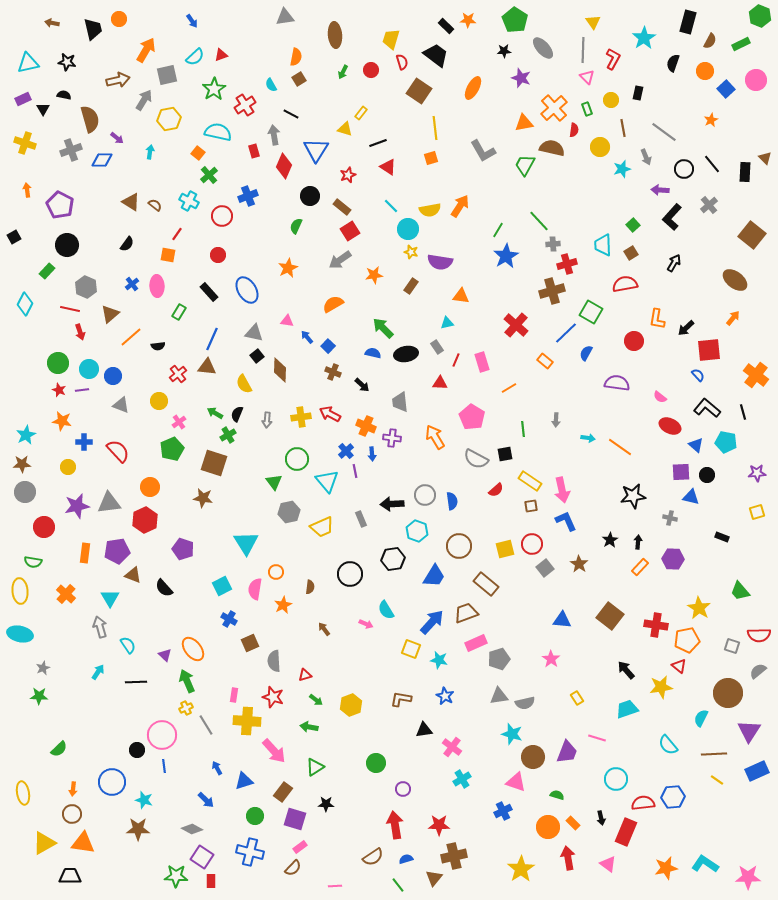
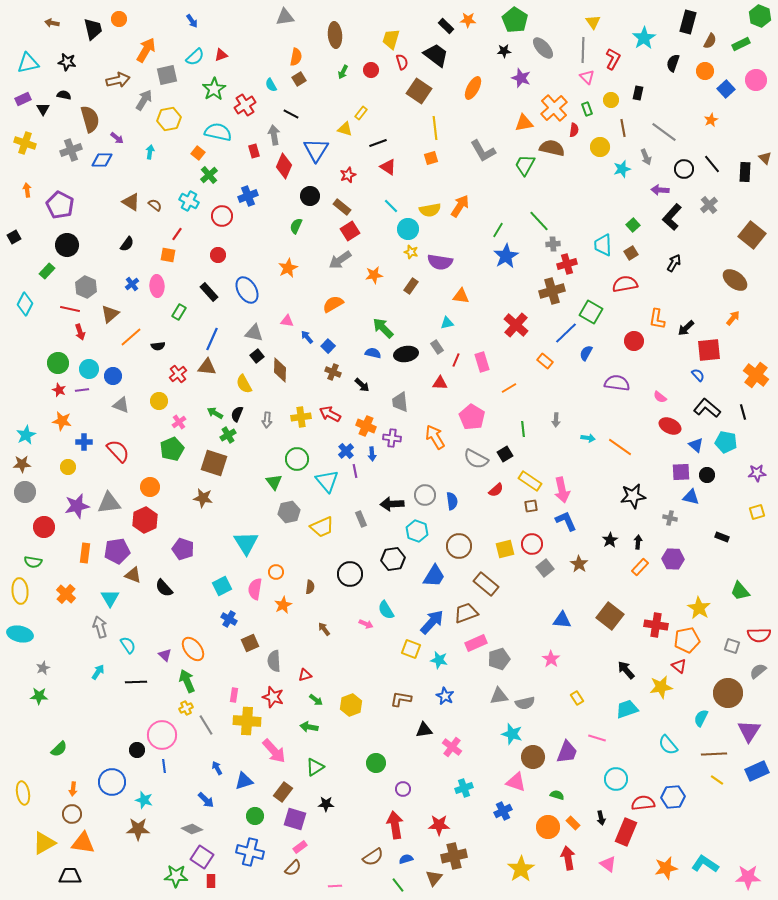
black square at (505, 454): rotated 21 degrees counterclockwise
cyan cross at (462, 779): moved 2 px right, 9 px down; rotated 12 degrees clockwise
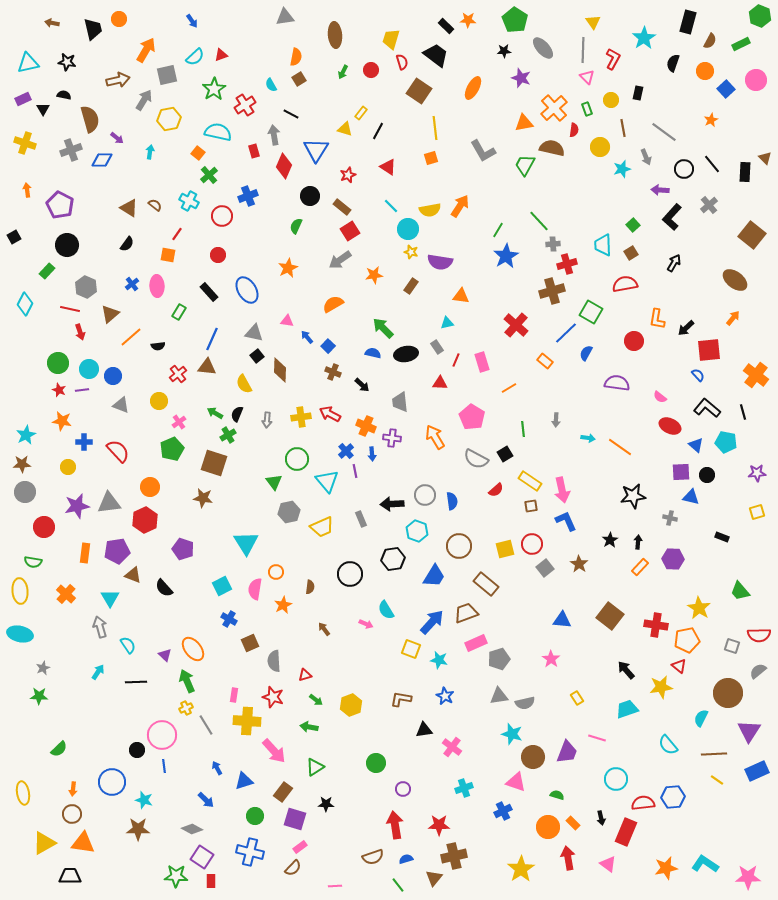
black line at (378, 143): moved 12 px up; rotated 42 degrees counterclockwise
brown triangle at (131, 202): moved 2 px left, 6 px down
brown semicircle at (373, 857): rotated 15 degrees clockwise
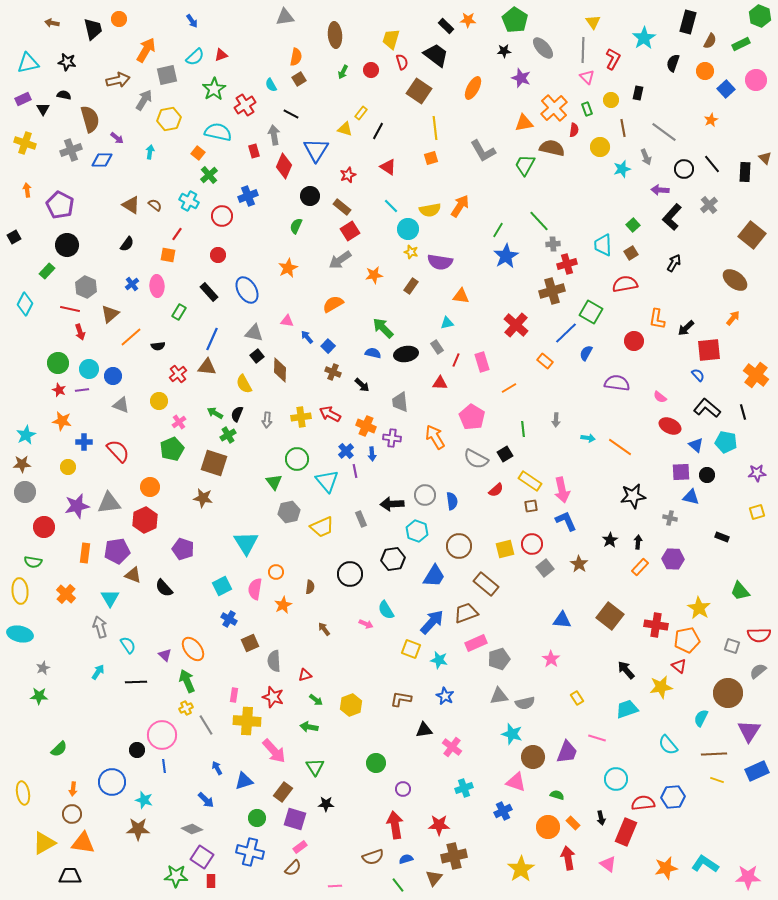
brown triangle at (129, 208): moved 2 px right, 3 px up
green triangle at (315, 767): rotated 30 degrees counterclockwise
yellow line at (717, 780): rotated 16 degrees counterclockwise
green circle at (255, 816): moved 2 px right, 2 px down
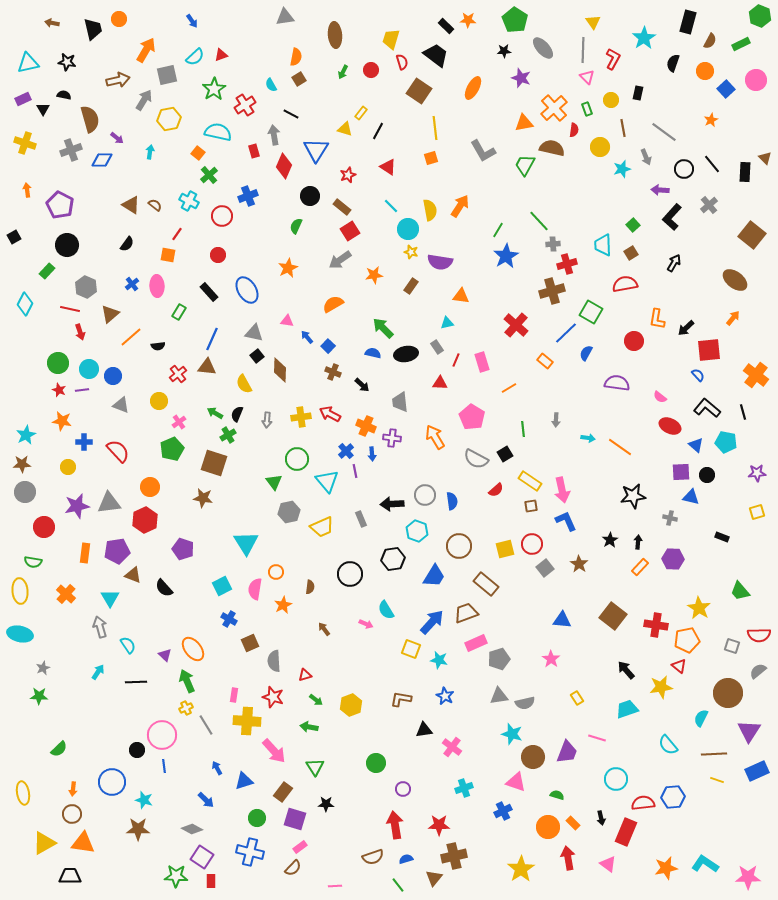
yellow semicircle at (430, 210): rotated 90 degrees counterclockwise
brown square at (610, 616): moved 3 px right
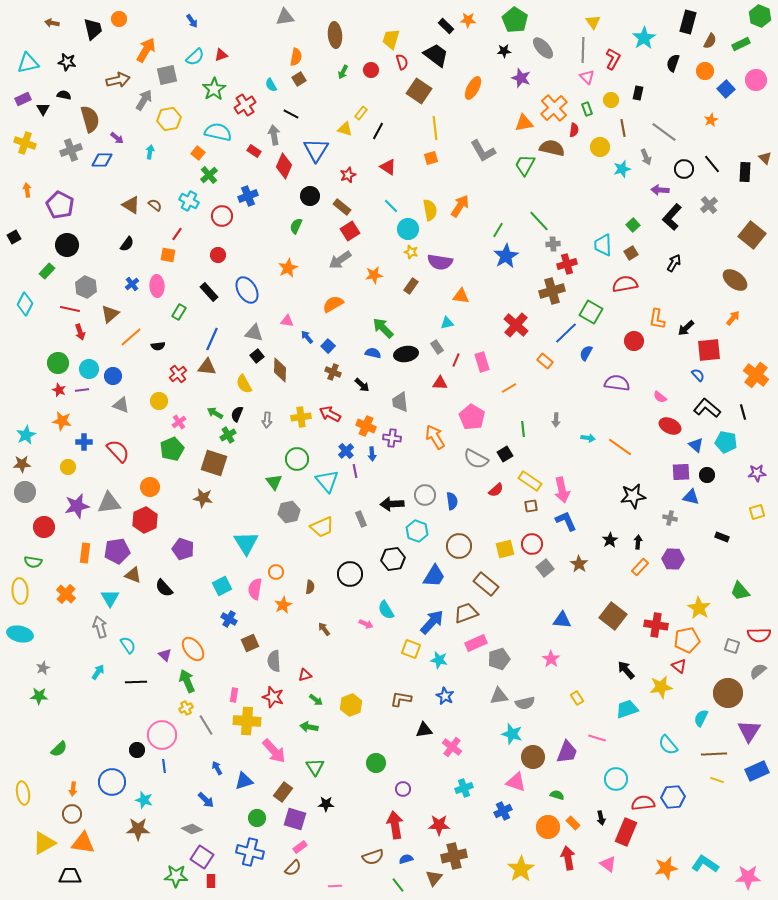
red rectangle at (254, 151): rotated 40 degrees counterclockwise
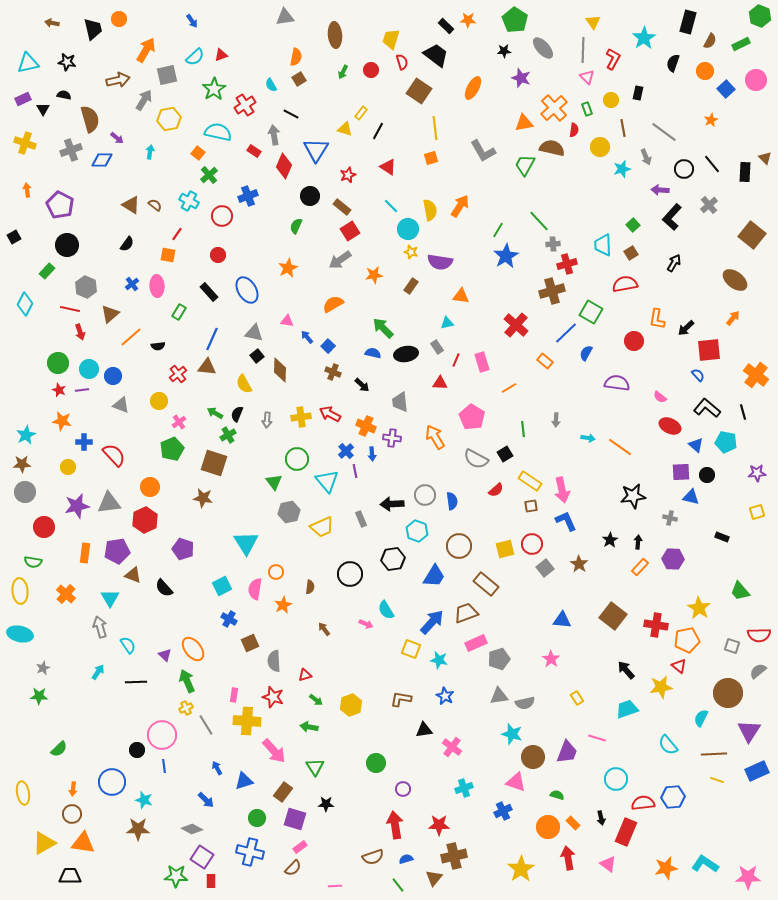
red semicircle at (118, 451): moved 4 px left, 4 px down
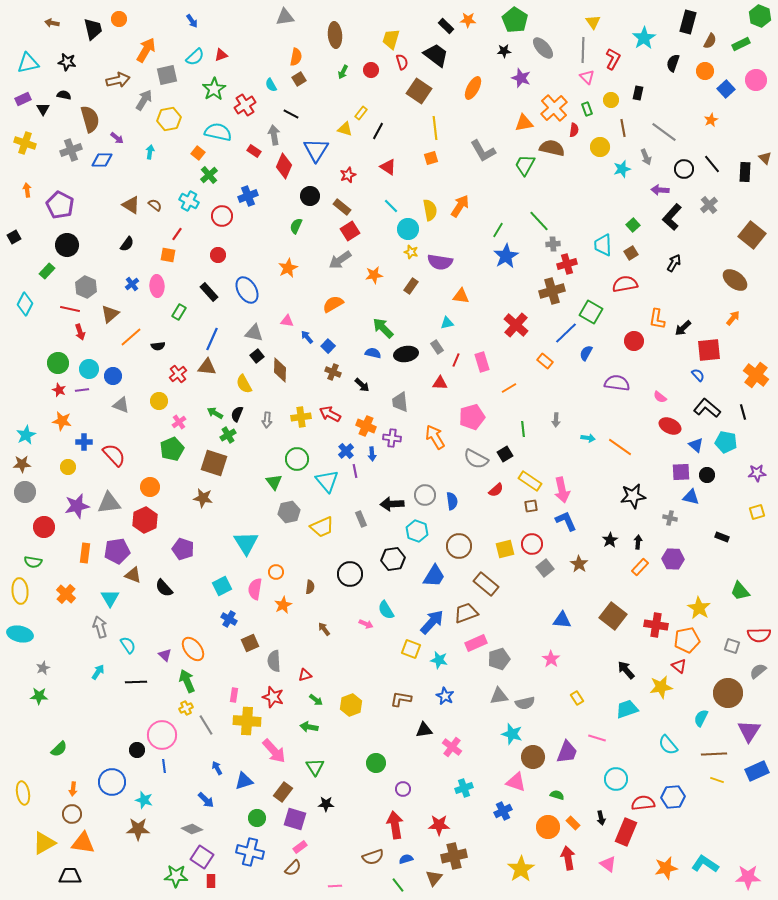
black arrow at (686, 328): moved 3 px left
pink pentagon at (472, 417): rotated 25 degrees clockwise
